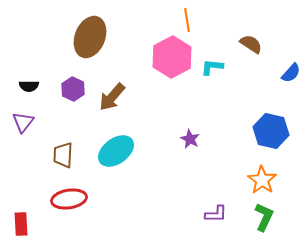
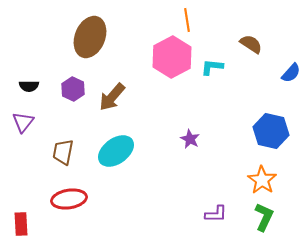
brown trapezoid: moved 3 px up; rotated 8 degrees clockwise
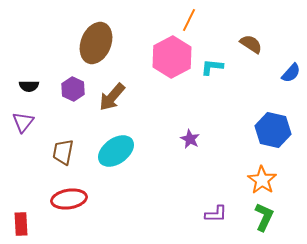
orange line: moved 2 px right; rotated 35 degrees clockwise
brown ellipse: moved 6 px right, 6 px down
blue hexagon: moved 2 px right, 1 px up
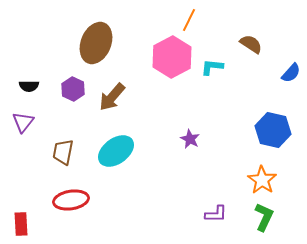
red ellipse: moved 2 px right, 1 px down
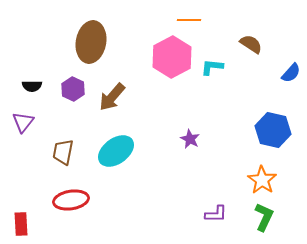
orange line: rotated 65 degrees clockwise
brown ellipse: moved 5 px left, 1 px up; rotated 12 degrees counterclockwise
black semicircle: moved 3 px right
